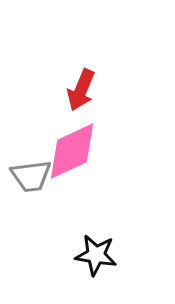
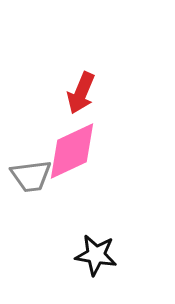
red arrow: moved 3 px down
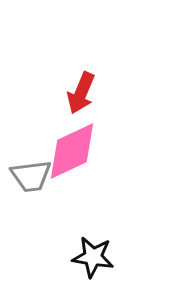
black star: moved 3 px left, 2 px down
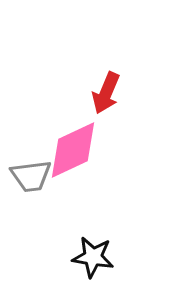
red arrow: moved 25 px right
pink diamond: moved 1 px right, 1 px up
